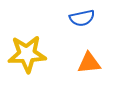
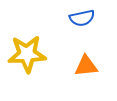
orange triangle: moved 3 px left, 3 px down
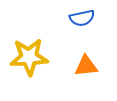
yellow star: moved 2 px right, 3 px down
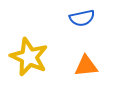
yellow star: rotated 27 degrees clockwise
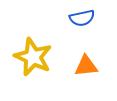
yellow star: moved 4 px right
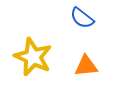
blue semicircle: rotated 50 degrees clockwise
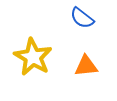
yellow star: rotated 6 degrees clockwise
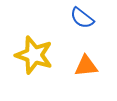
yellow star: moved 1 px right, 2 px up; rotated 12 degrees counterclockwise
